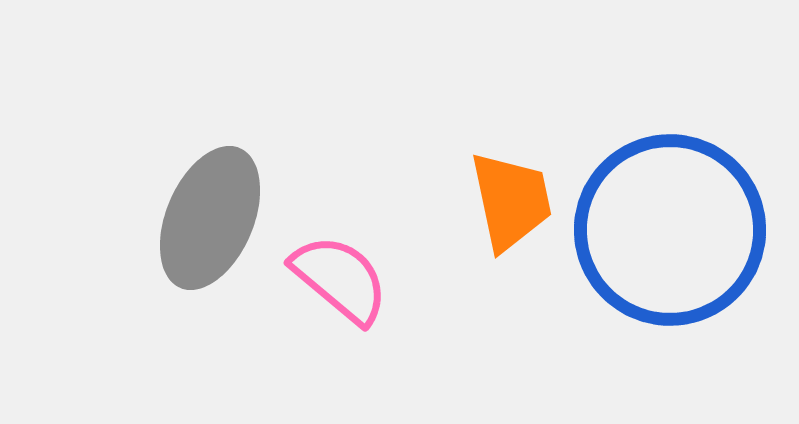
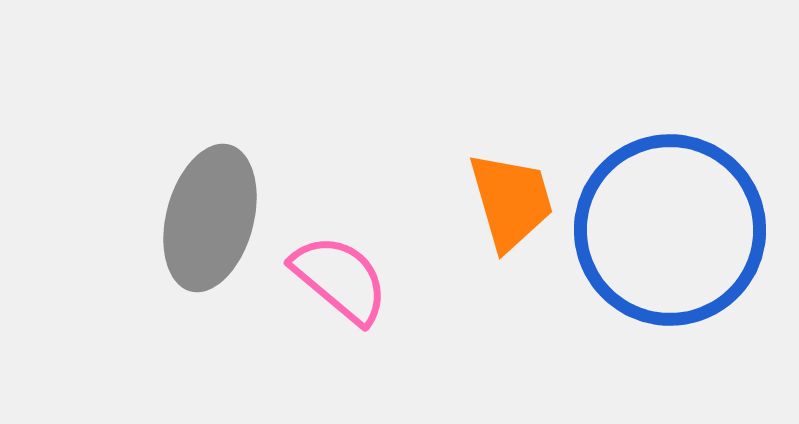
orange trapezoid: rotated 4 degrees counterclockwise
gray ellipse: rotated 8 degrees counterclockwise
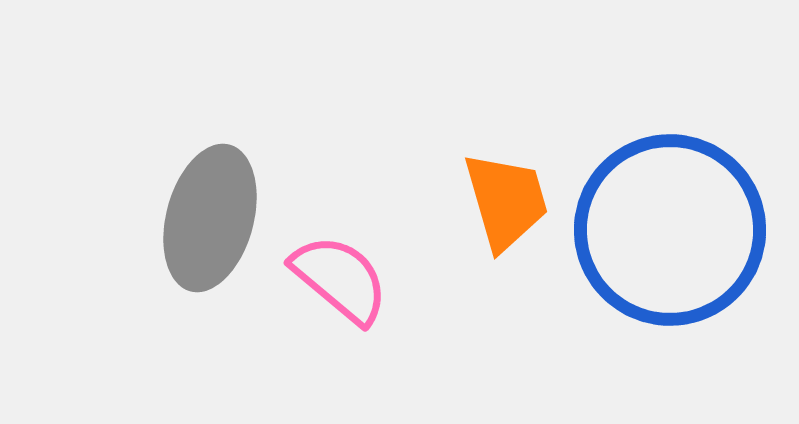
orange trapezoid: moved 5 px left
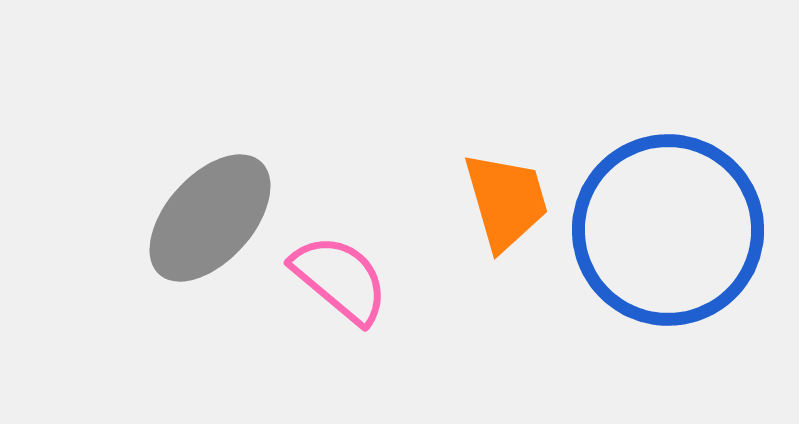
gray ellipse: rotated 27 degrees clockwise
blue circle: moved 2 px left
